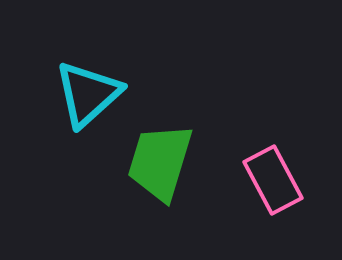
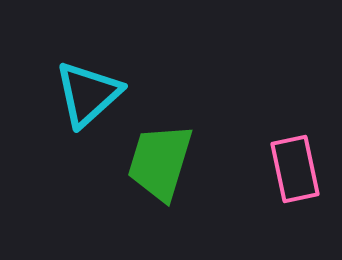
pink rectangle: moved 22 px right, 11 px up; rotated 16 degrees clockwise
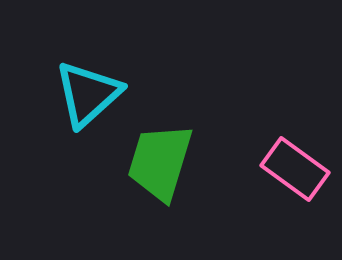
pink rectangle: rotated 42 degrees counterclockwise
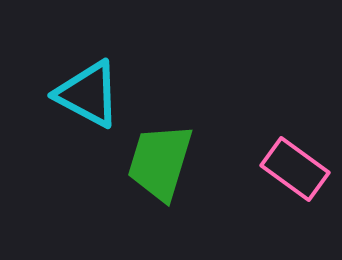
cyan triangle: rotated 50 degrees counterclockwise
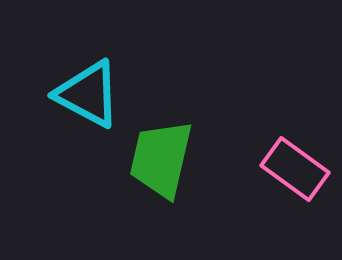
green trapezoid: moved 1 px right, 3 px up; rotated 4 degrees counterclockwise
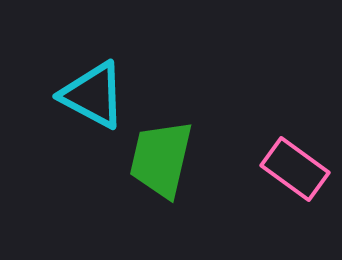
cyan triangle: moved 5 px right, 1 px down
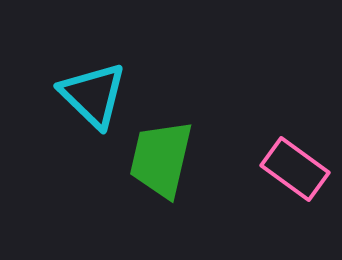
cyan triangle: rotated 16 degrees clockwise
